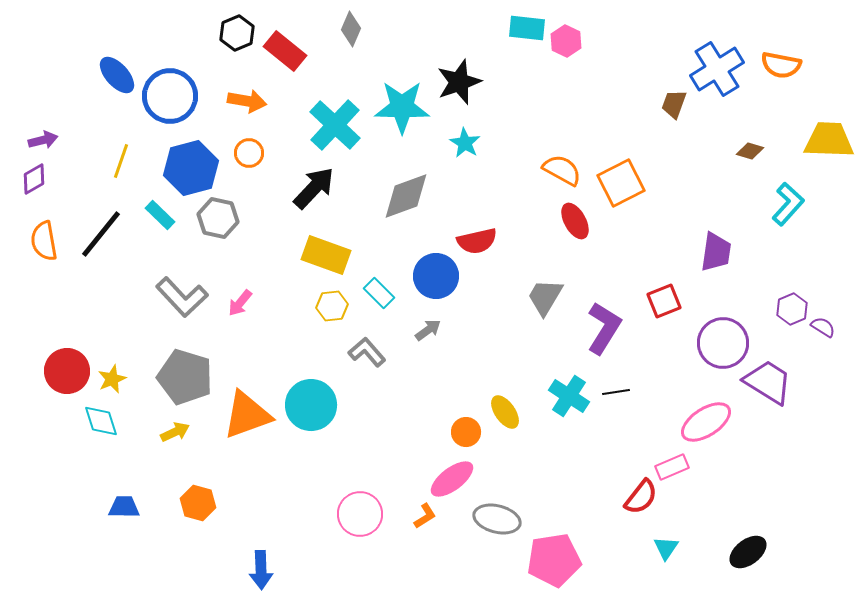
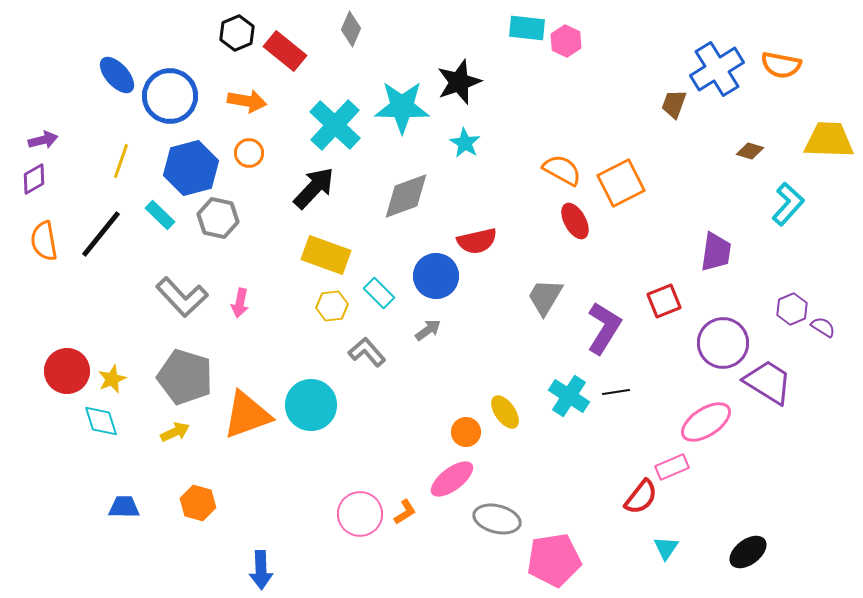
pink arrow at (240, 303): rotated 28 degrees counterclockwise
orange L-shape at (425, 516): moved 20 px left, 4 px up
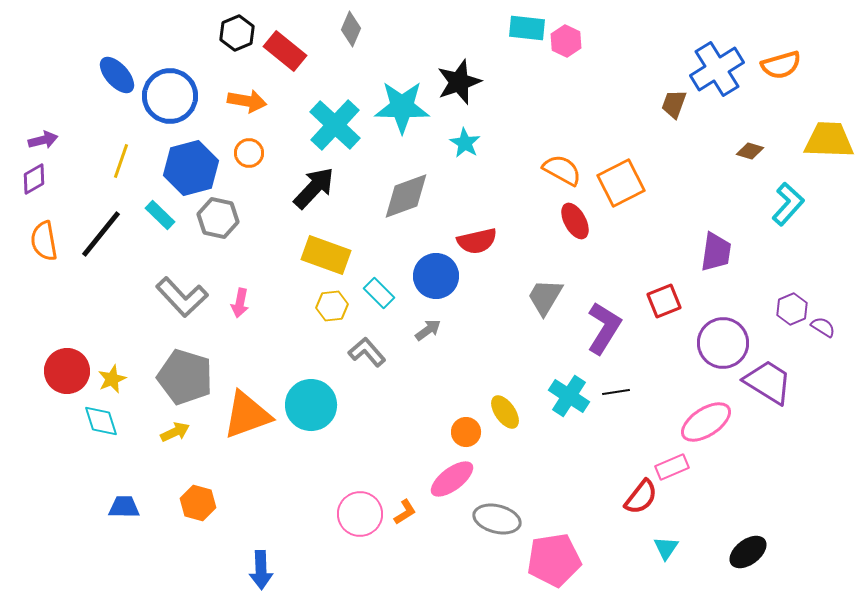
orange semicircle at (781, 65): rotated 27 degrees counterclockwise
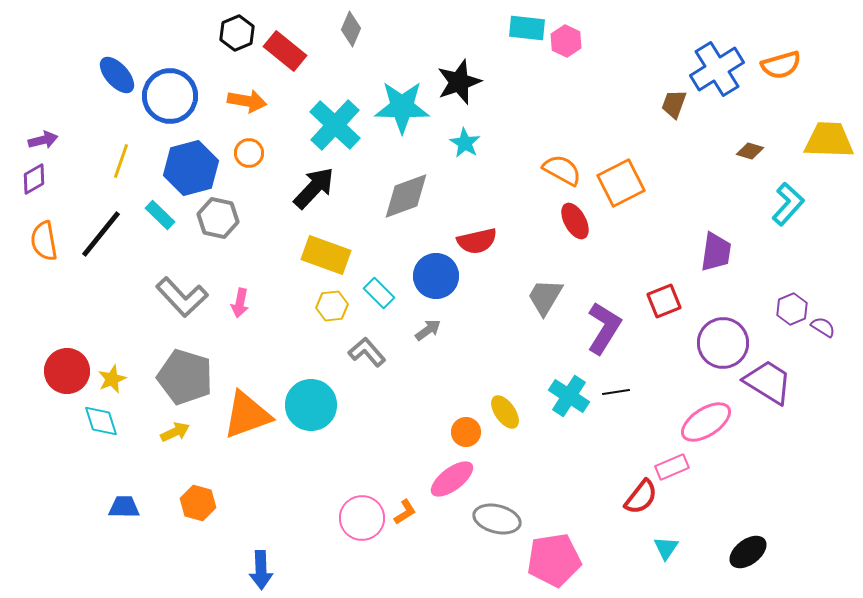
pink circle at (360, 514): moved 2 px right, 4 px down
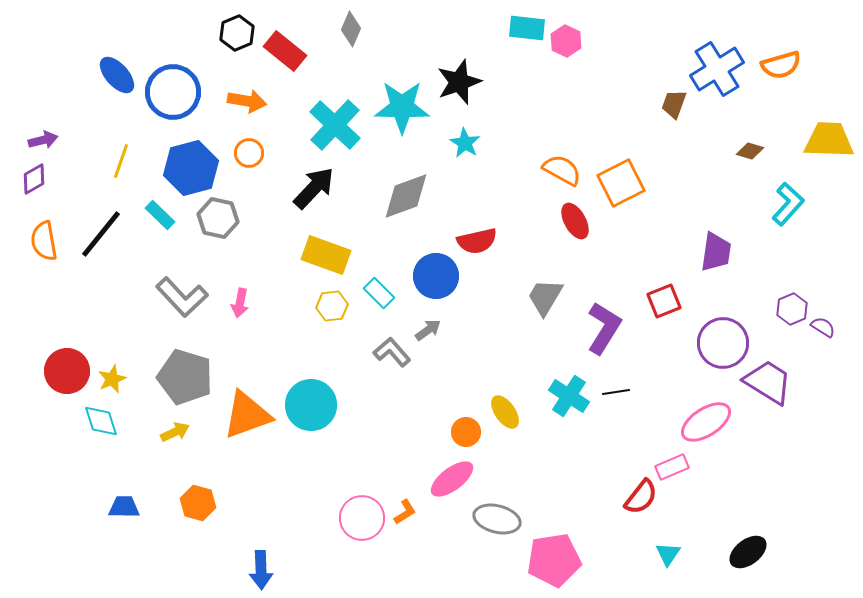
blue circle at (170, 96): moved 3 px right, 4 px up
gray L-shape at (367, 352): moved 25 px right
cyan triangle at (666, 548): moved 2 px right, 6 px down
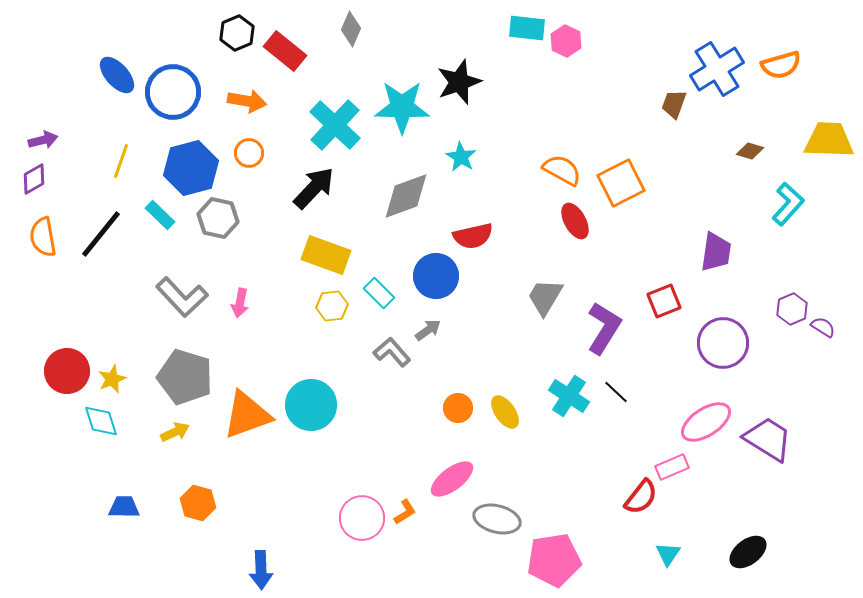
cyan star at (465, 143): moved 4 px left, 14 px down
orange semicircle at (44, 241): moved 1 px left, 4 px up
red semicircle at (477, 241): moved 4 px left, 5 px up
purple trapezoid at (768, 382): moved 57 px down
black line at (616, 392): rotated 52 degrees clockwise
orange circle at (466, 432): moved 8 px left, 24 px up
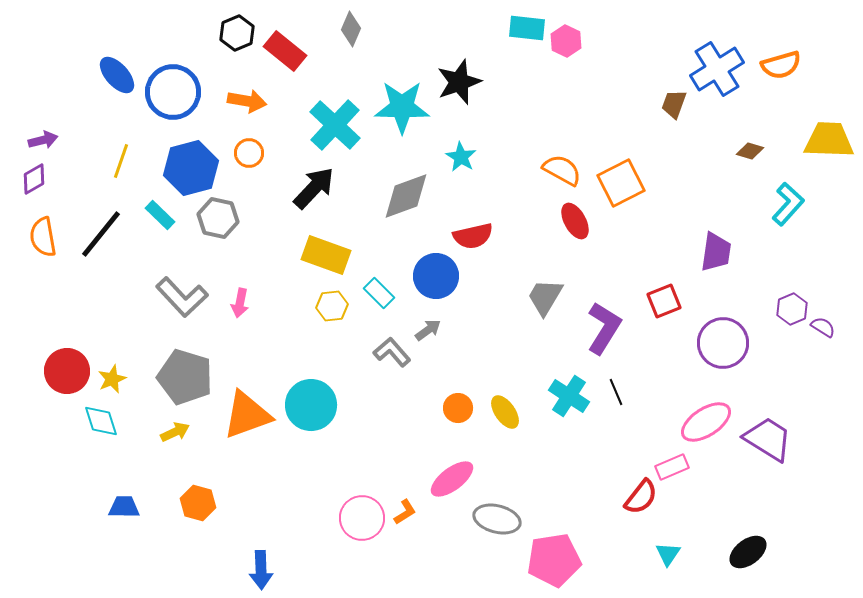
black line at (616, 392): rotated 24 degrees clockwise
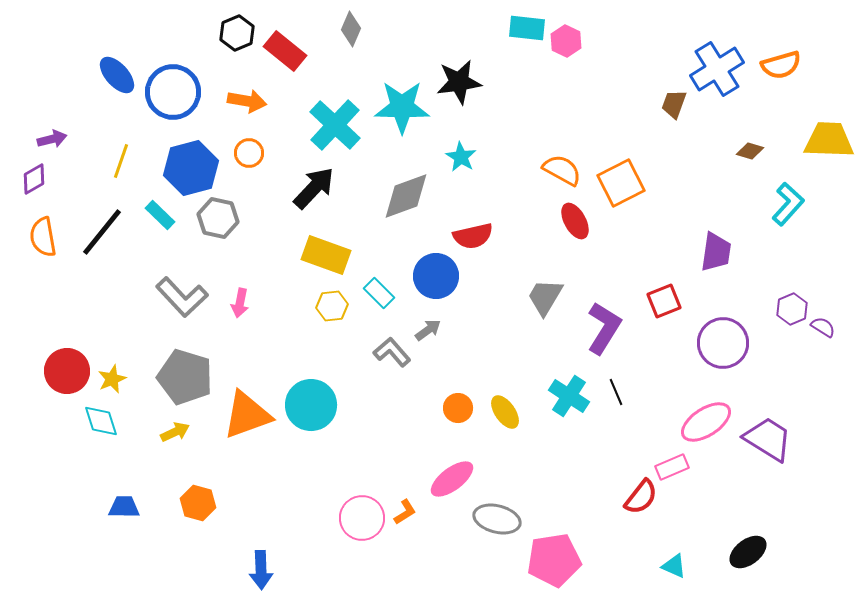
black star at (459, 82): rotated 12 degrees clockwise
purple arrow at (43, 140): moved 9 px right, 1 px up
black line at (101, 234): moved 1 px right, 2 px up
cyan triangle at (668, 554): moved 6 px right, 12 px down; rotated 40 degrees counterclockwise
